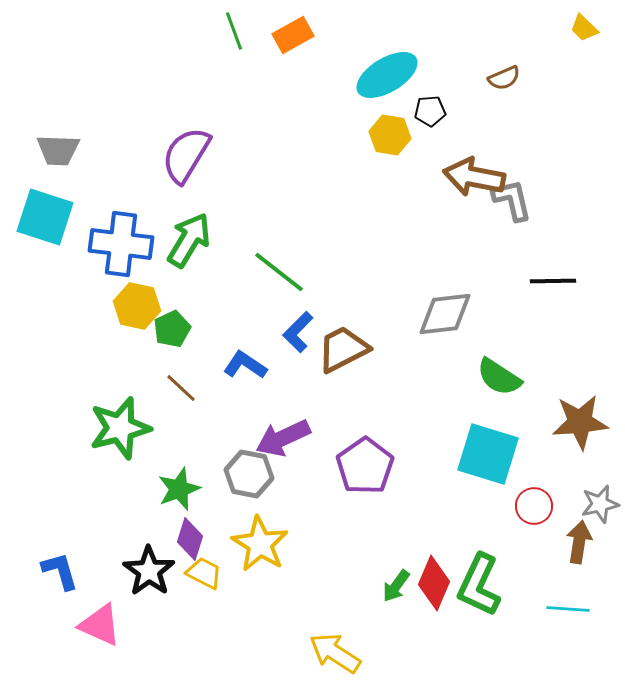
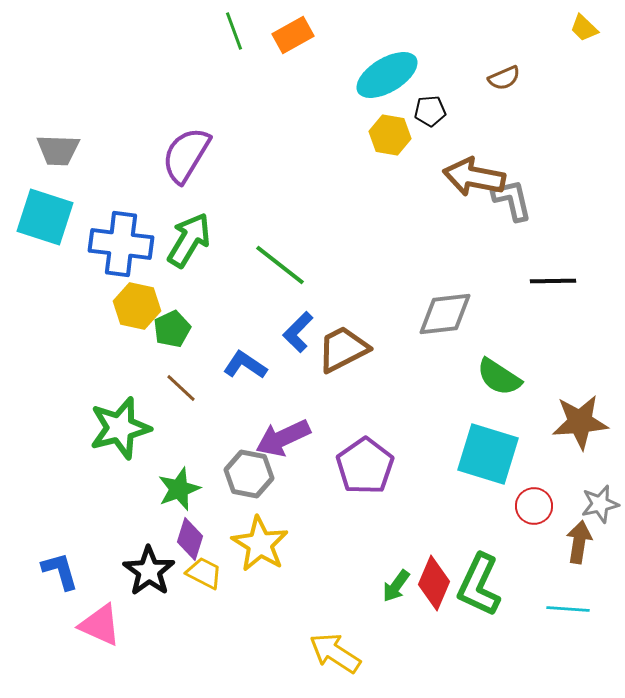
green line at (279, 272): moved 1 px right, 7 px up
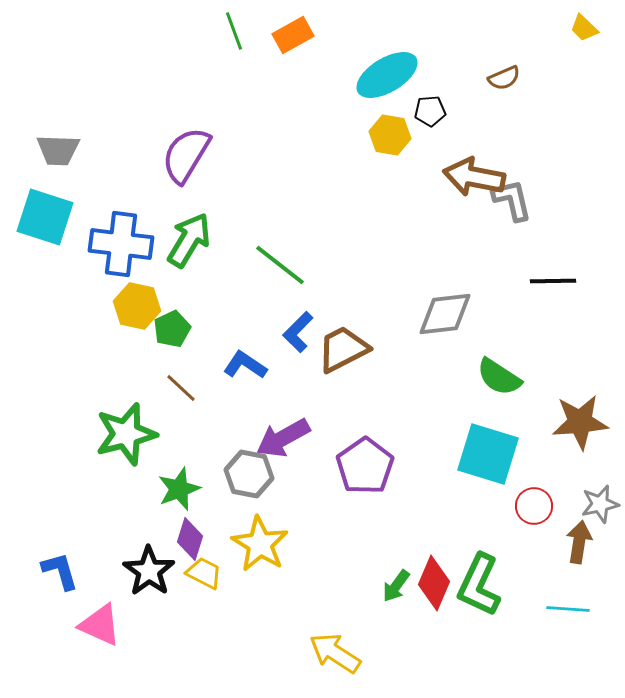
green star at (120, 428): moved 6 px right, 6 px down
purple arrow at (283, 438): rotated 4 degrees counterclockwise
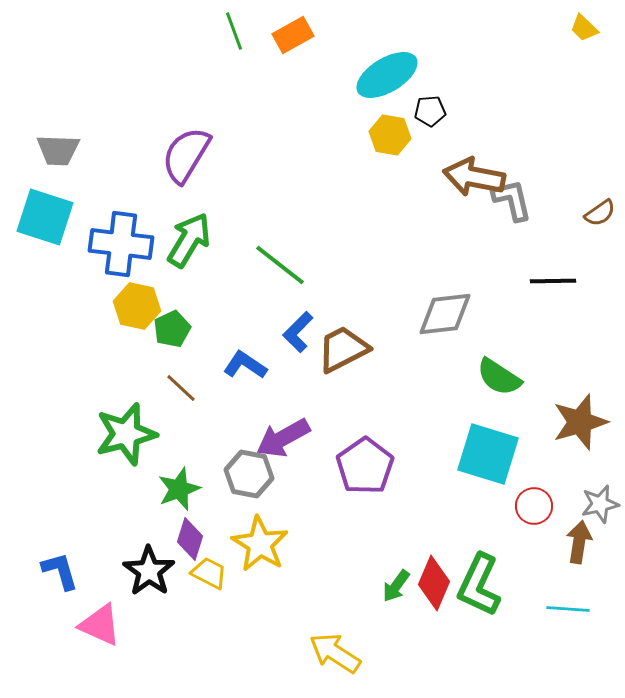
brown semicircle at (504, 78): moved 96 px right, 135 px down; rotated 12 degrees counterclockwise
brown star at (580, 422): rotated 12 degrees counterclockwise
yellow trapezoid at (204, 573): moved 5 px right
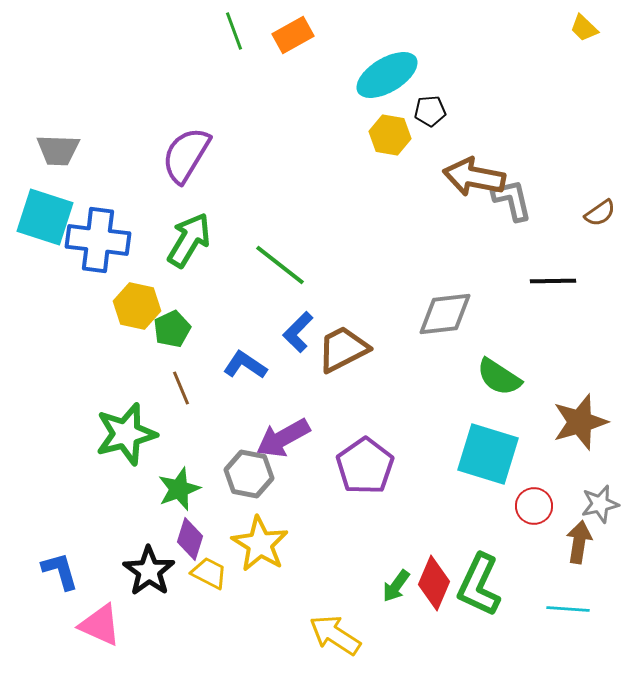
blue cross at (121, 244): moved 23 px left, 4 px up
brown line at (181, 388): rotated 24 degrees clockwise
yellow arrow at (335, 653): moved 18 px up
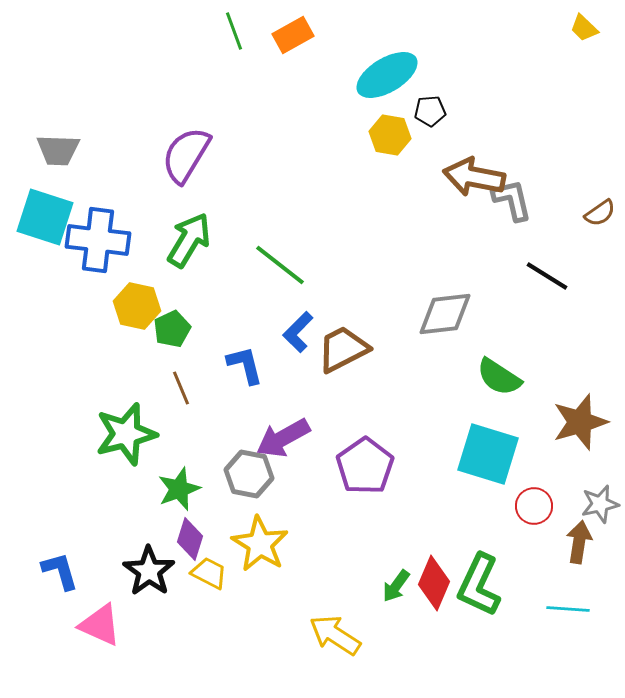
black line at (553, 281): moved 6 px left, 5 px up; rotated 33 degrees clockwise
blue L-shape at (245, 365): rotated 42 degrees clockwise
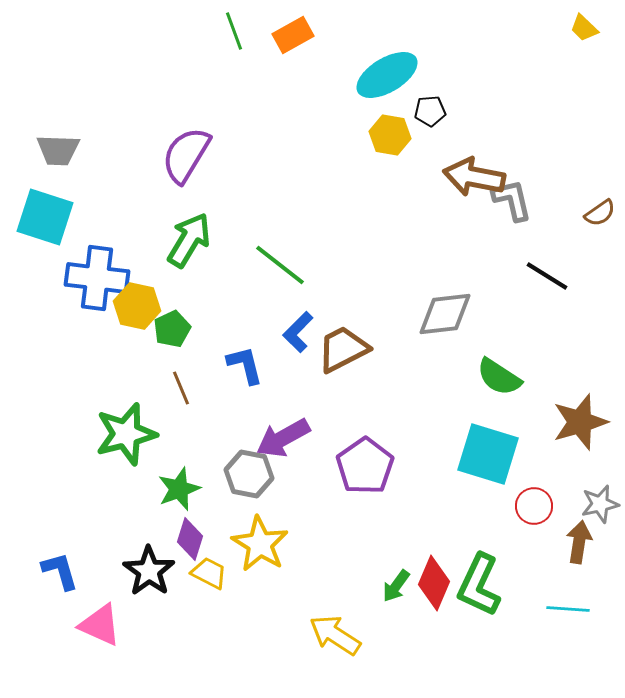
blue cross at (98, 240): moved 1 px left, 38 px down
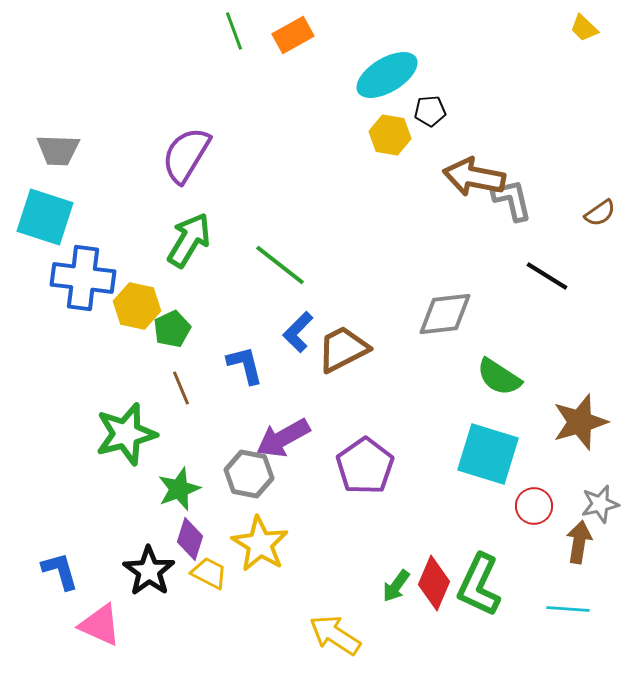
blue cross at (97, 278): moved 14 px left
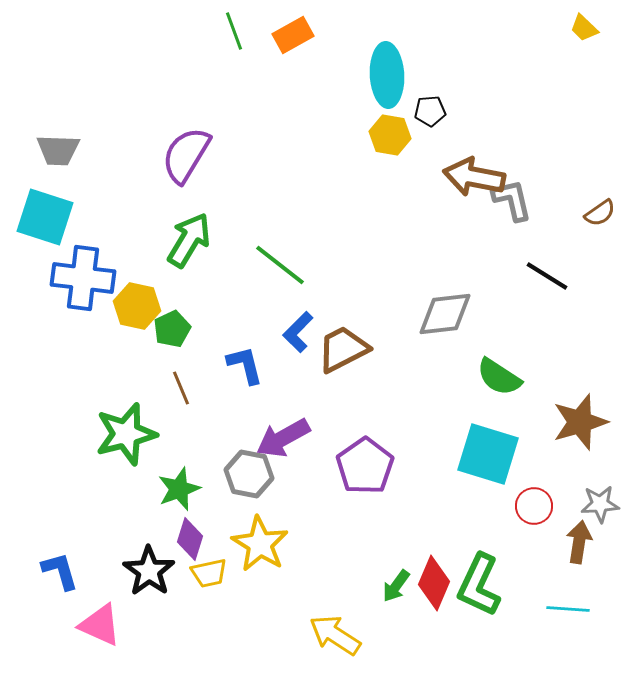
cyan ellipse at (387, 75): rotated 62 degrees counterclockwise
gray star at (600, 504): rotated 9 degrees clockwise
yellow trapezoid at (209, 573): rotated 141 degrees clockwise
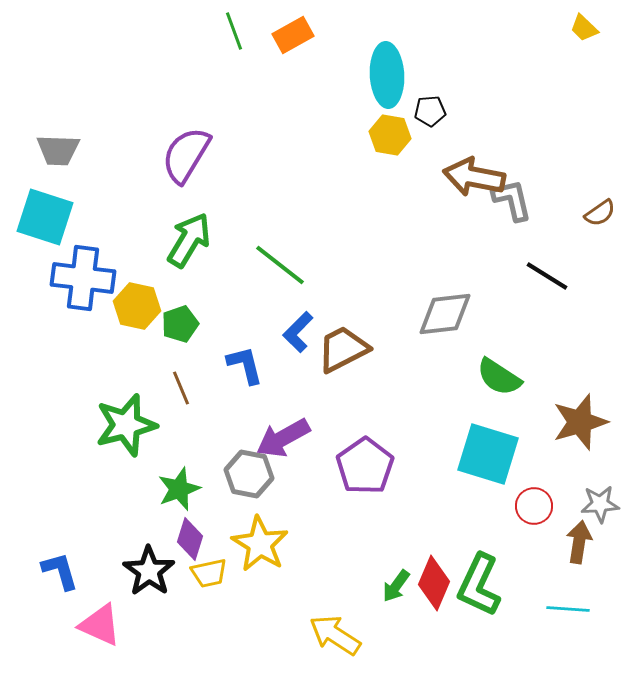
green pentagon at (172, 329): moved 8 px right, 5 px up; rotated 6 degrees clockwise
green star at (126, 434): moved 9 px up
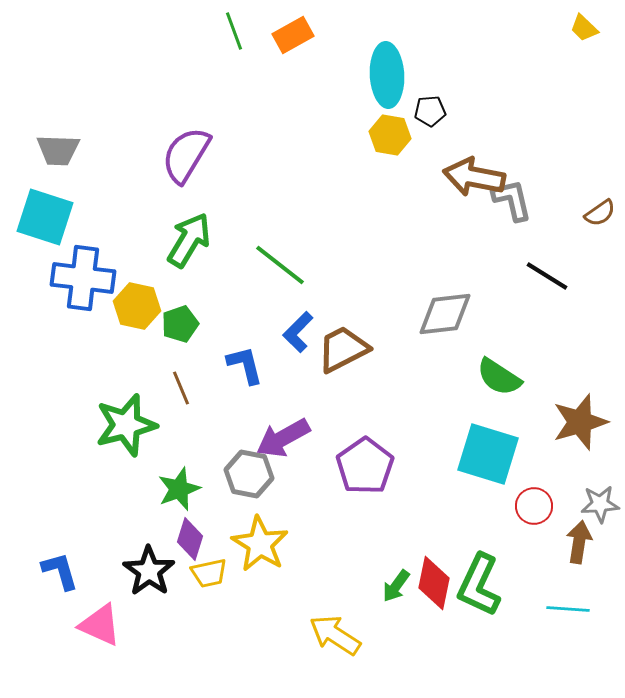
red diamond at (434, 583): rotated 12 degrees counterclockwise
